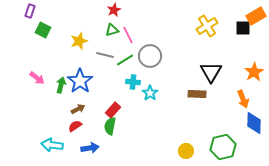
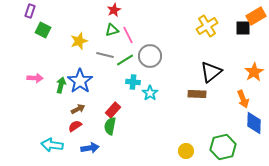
black triangle: rotated 20 degrees clockwise
pink arrow: moved 2 px left; rotated 35 degrees counterclockwise
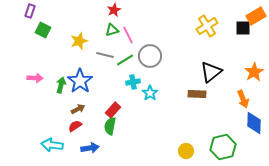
cyan cross: rotated 16 degrees counterclockwise
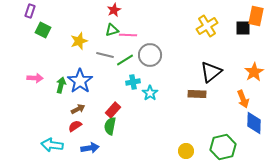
orange rectangle: rotated 48 degrees counterclockwise
pink line: rotated 60 degrees counterclockwise
gray circle: moved 1 px up
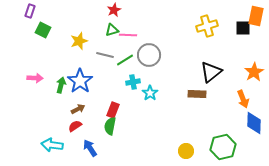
yellow cross: rotated 15 degrees clockwise
gray circle: moved 1 px left
red rectangle: rotated 21 degrees counterclockwise
blue arrow: rotated 114 degrees counterclockwise
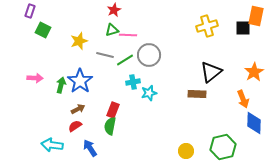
cyan star: moved 1 px left; rotated 21 degrees clockwise
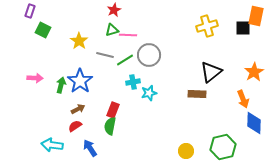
yellow star: rotated 18 degrees counterclockwise
